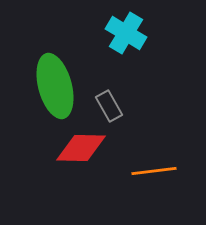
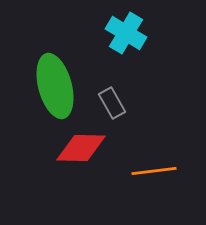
gray rectangle: moved 3 px right, 3 px up
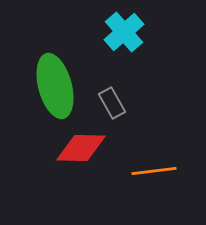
cyan cross: moved 2 px left, 1 px up; rotated 18 degrees clockwise
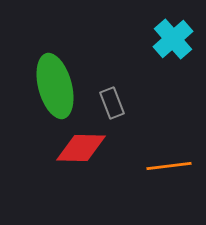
cyan cross: moved 49 px right, 7 px down
gray rectangle: rotated 8 degrees clockwise
orange line: moved 15 px right, 5 px up
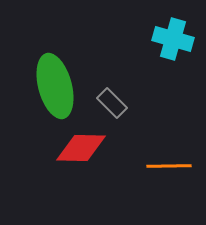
cyan cross: rotated 33 degrees counterclockwise
gray rectangle: rotated 24 degrees counterclockwise
orange line: rotated 6 degrees clockwise
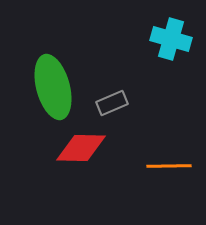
cyan cross: moved 2 px left
green ellipse: moved 2 px left, 1 px down
gray rectangle: rotated 68 degrees counterclockwise
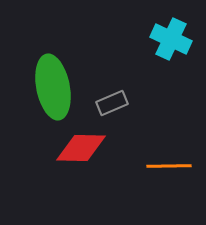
cyan cross: rotated 9 degrees clockwise
green ellipse: rotated 4 degrees clockwise
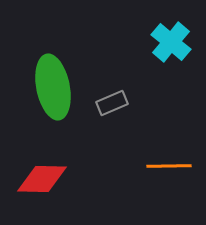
cyan cross: moved 3 px down; rotated 15 degrees clockwise
red diamond: moved 39 px left, 31 px down
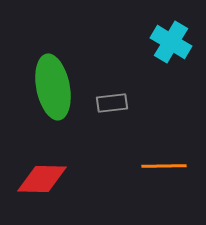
cyan cross: rotated 9 degrees counterclockwise
gray rectangle: rotated 16 degrees clockwise
orange line: moved 5 px left
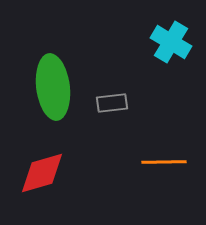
green ellipse: rotated 4 degrees clockwise
orange line: moved 4 px up
red diamond: moved 6 px up; rotated 18 degrees counterclockwise
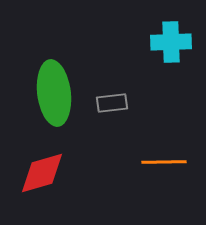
cyan cross: rotated 33 degrees counterclockwise
green ellipse: moved 1 px right, 6 px down
